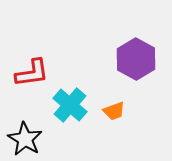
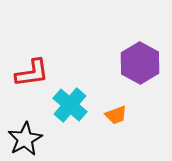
purple hexagon: moved 4 px right, 4 px down
orange trapezoid: moved 2 px right, 4 px down
black star: rotated 12 degrees clockwise
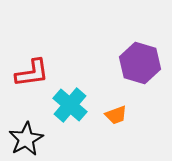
purple hexagon: rotated 12 degrees counterclockwise
black star: moved 1 px right
